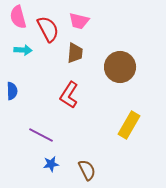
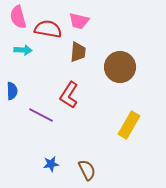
red semicircle: rotated 52 degrees counterclockwise
brown trapezoid: moved 3 px right, 1 px up
purple line: moved 20 px up
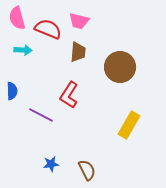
pink semicircle: moved 1 px left, 1 px down
red semicircle: rotated 12 degrees clockwise
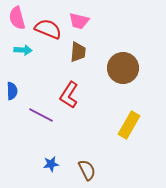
brown circle: moved 3 px right, 1 px down
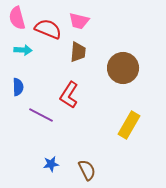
blue semicircle: moved 6 px right, 4 px up
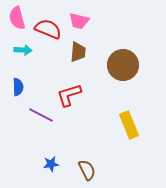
brown circle: moved 3 px up
red L-shape: rotated 40 degrees clockwise
yellow rectangle: rotated 52 degrees counterclockwise
